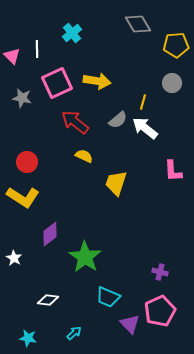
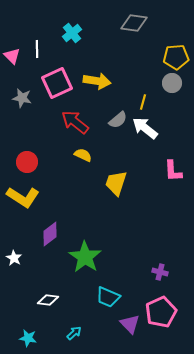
gray diamond: moved 4 px left, 1 px up; rotated 52 degrees counterclockwise
yellow pentagon: moved 12 px down
yellow semicircle: moved 1 px left, 1 px up
pink pentagon: moved 1 px right, 1 px down
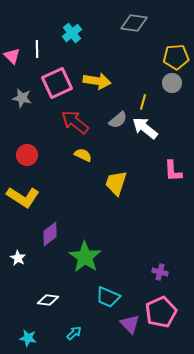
red circle: moved 7 px up
white star: moved 4 px right
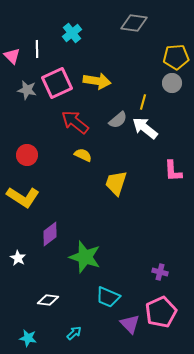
gray star: moved 5 px right, 8 px up
green star: rotated 16 degrees counterclockwise
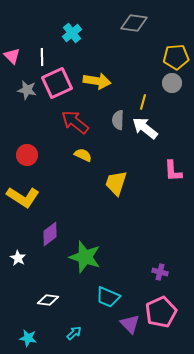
white line: moved 5 px right, 8 px down
gray semicircle: rotated 132 degrees clockwise
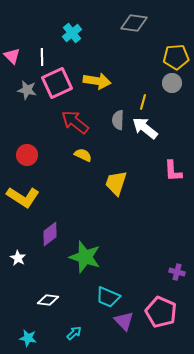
purple cross: moved 17 px right
pink pentagon: rotated 24 degrees counterclockwise
purple triangle: moved 6 px left, 3 px up
